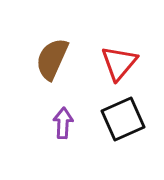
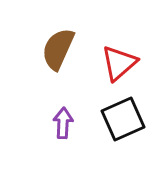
brown semicircle: moved 6 px right, 10 px up
red triangle: rotated 9 degrees clockwise
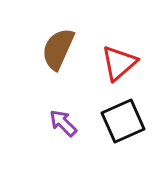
black square: moved 2 px down
purple arrow: rotated 48 degrees counterclockwise
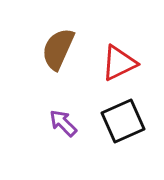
red triangle: rotated 15 degrees clockwise
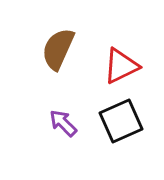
red triangle: moved 2 px right, 3 px down
black square: moved 2 px left
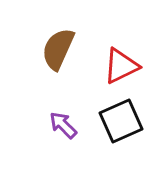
purple arrow: moved 2 px down
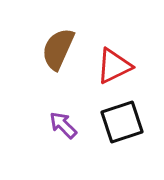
red triangle: moved 7 px left
black square: moved 1 px right, 1 px down; rotated 6 degrees clockwise
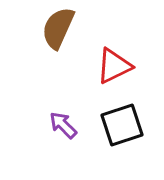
brown semicircle: moved 21 px up
black square: moved 3 px down
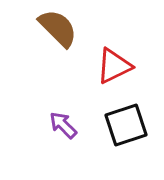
brown semicircle: rotated 111 degrees clockwise
black square: moved 4 px right
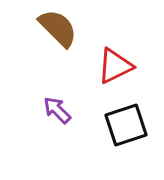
red triangle: moved 1 px right
purple arrow: moved 6 px left, 15 px up
